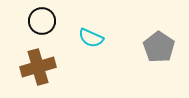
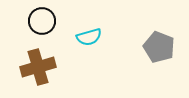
cyan semicircle: moved 2 px left, 1 px up; rotated 40 degrees counterclockwise
gray pentagon: rotated 12 degrees counterclockwise
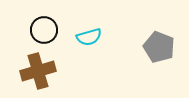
black circle: moved 2 px right, 9 px down
brown cross: moved 4 px down
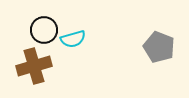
cyan semicircle: moved 16 px left, 2 px down
brown cross: moved 4 px left, 5 px up
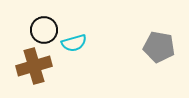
cyan semicircle: moved 1 px right, 4 px down
gray pentagon: rotated 12 degrees counterclockwise
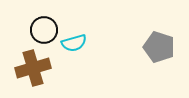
gray pentagon: rotated 8 degrees clockwise
brown cross: moved 1 px left, 2 px down
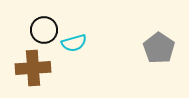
gray pentagon: moved 1 px down; rotated 16 degrees clockwise
brown cross: rotated 12 degrees clockwise
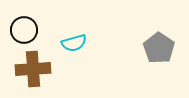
black circle: moved 20 px left
brown cross: moved 1 px down
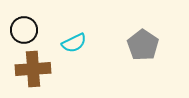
cyan semicircle: rotated 10 degrees counterclockwise
gray pentagon: moved 16 px left, 3 px up
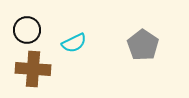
black circle: moved 3 px right
brown cross: rotated 8 degrees clockwise
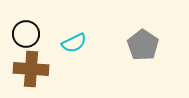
black circle: moved 1 px left, 4 px down
brown cross: moved 2 px left
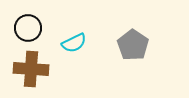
black circle: moved 2 px right, 6 px up
gray pentagon: moved 10 px left
